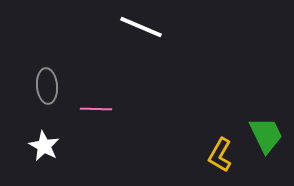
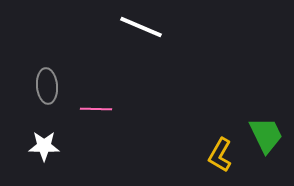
white star: rotated 28 degrees counterclockwise
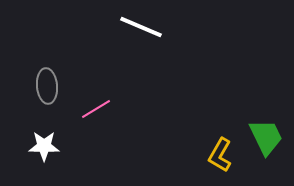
pink line: rotated 32 degrees counterclockwise
green trapezoid: moved 2 px down
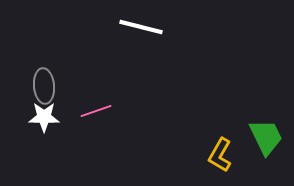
white line: rotated 9 degrees counterclockwise
gray ellipse: moved 3 px left
pink line: moved 2 px down; rotated 12 degrees clockwise
white star: moved 29 px up
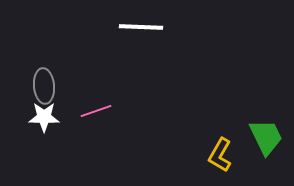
white line: rotated 12 degrees counterclockwise
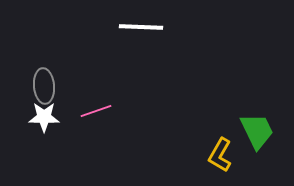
green trapezoid: moved 9 px left, 6 px up
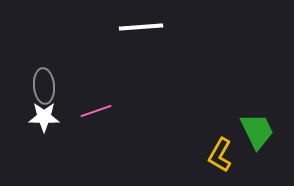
white line: rotated 6 degrees counterclockwise
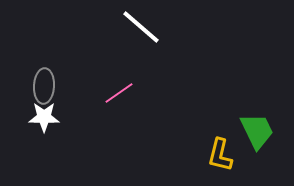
white line: rotated 45 degrees clockwise
gray ellipse: rotated 8 degrees clockwise
pink line: moved 23 px right, 18 px up; rotated 16 degrees counterclockwise
yellow L-shape: rotated 16 degrees counterclockwise
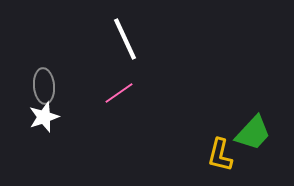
white line: moved 16 px left, 12 px down; rotated 24 degrees clockwise
gray ellipse: rotated 8 degrees counterclockwise
white star: rotated 20 degrees counterclockwise
green trapezoid: moved 4 px left, 2 px down; rotated 69 degrees clockwise
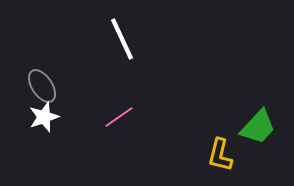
white line: moved 3 px left
gray ellipse: moved 2 px left; rotated 28 degrees counterclockwise
pink line: moved 24 px down
green trapezoid: moved 5 px right, 6 px up
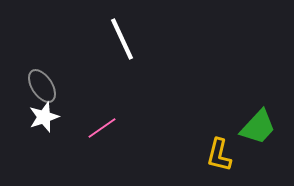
pink line: moved 17 px left, 11 px down
yellow L-shape: moved 1 px left
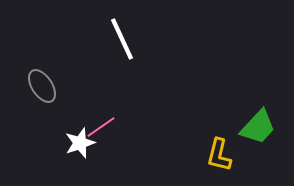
white star: moved 36 px right, 26 px down
pink line: moved 1 px left, 1 px up
